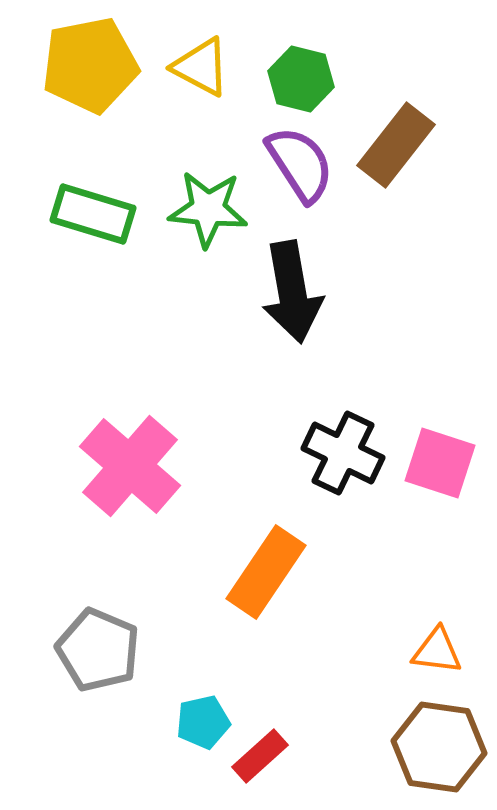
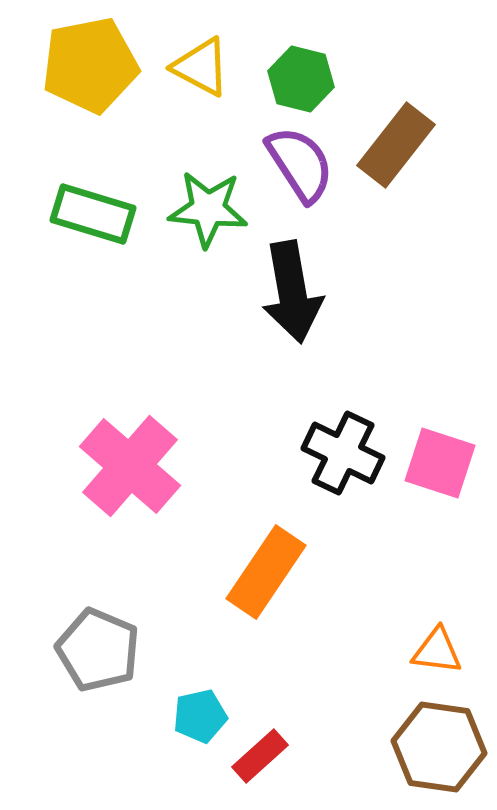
cyan pentagon: moved 3 px left, 6 px up
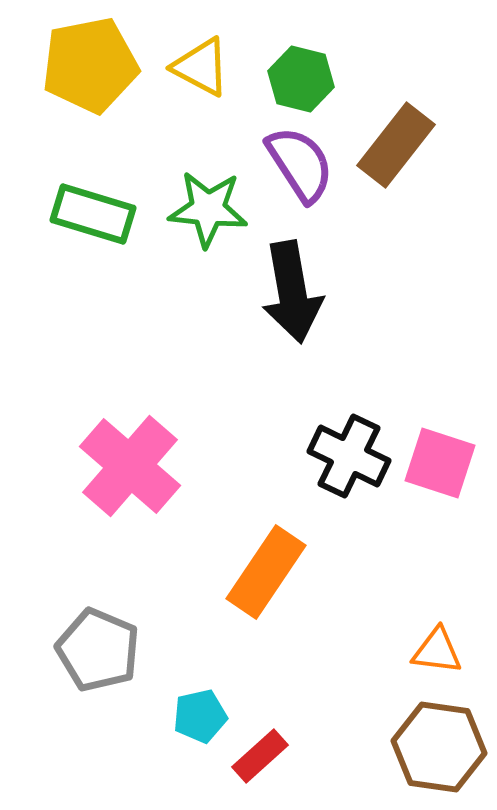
black cross: moved 6 px right, 3 px down
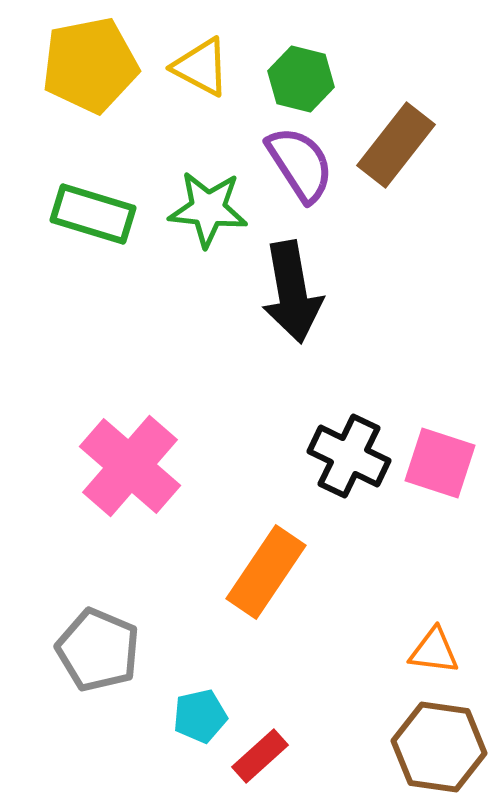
orange triangle: moved 3 px left
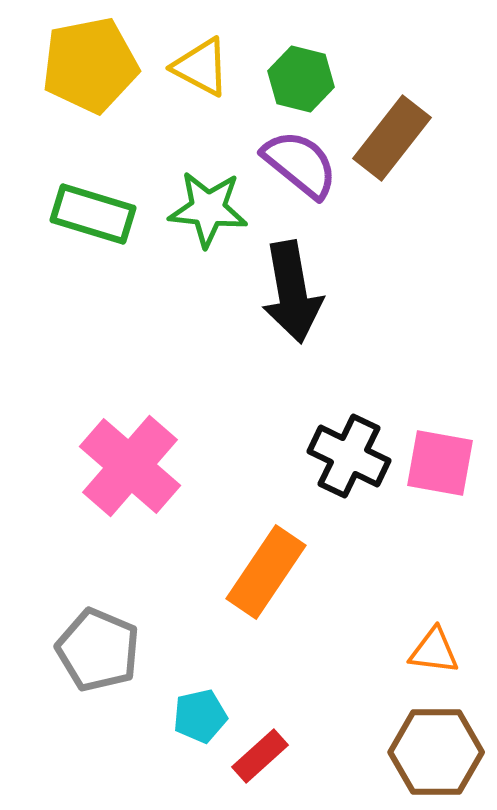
brown rectangle: moved 4 px left, 7 px up
purple semicircle: rotated 18 degrees counterclockwise
pink square: rotated 8 degrees counterclockwise
brown hexagon: moved 3 px left, 5 px down; rotated 8 degrees counterclockwise
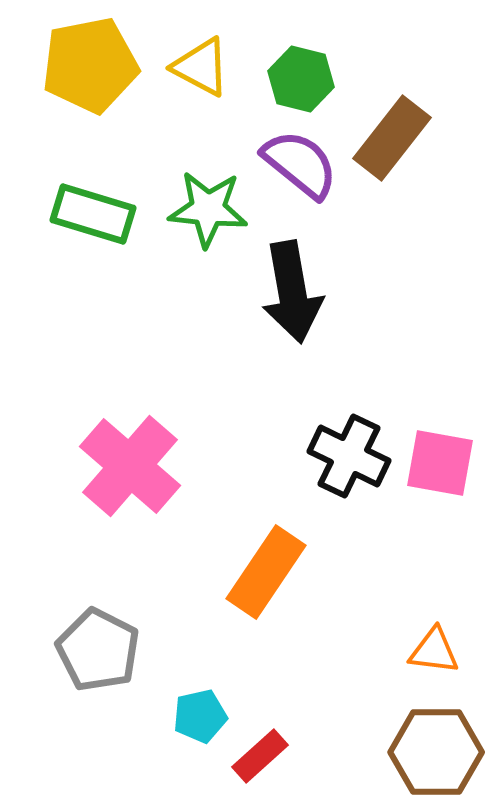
gray pentagon: rotated 4 degrees clockwise
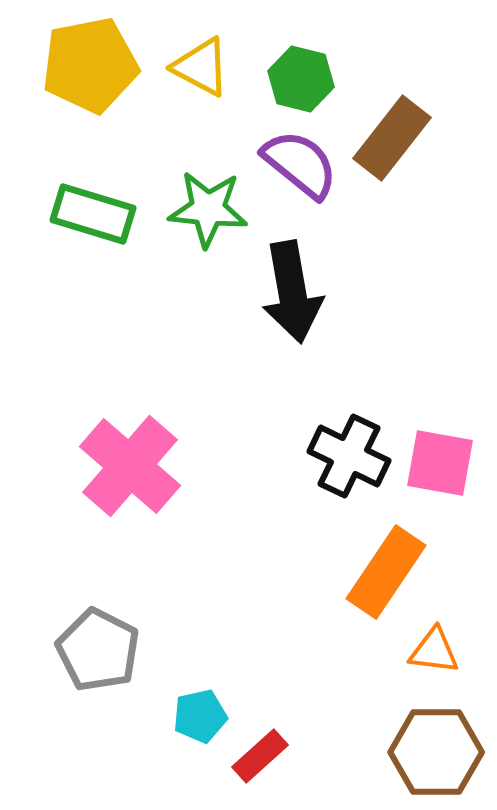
orange rectangle: moved 120 px right
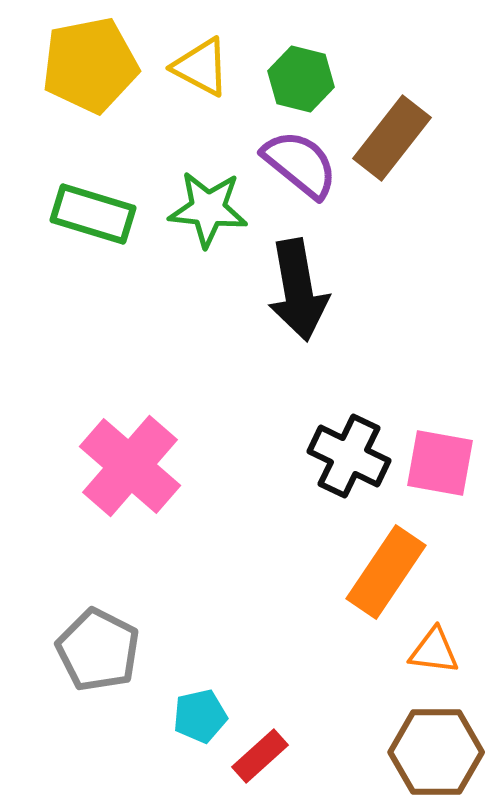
black arrow: moved 6 px right, 2 px up
